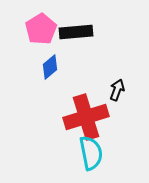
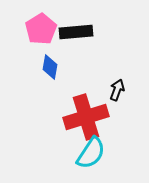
blue diamond: rotated 40 degrees counterclockwise
cyan semicircle: rotated 44 degrees clockwise
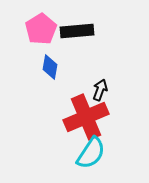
black rectangle: moved 1 px right, 1 px up
black arrow: moved 17 px left
red cross: rotated 6 degrees counterclockwise
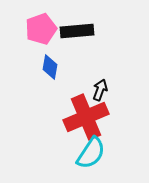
pink pentagon: rotated 12 degrees clockwise
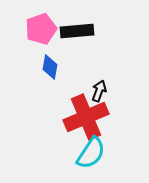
black arrow: moved 1 px left, 1 px down
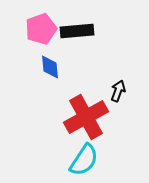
blue diamond: rotated 15 degrees counterclockwise
black arrow: moved 19 px right
red cross: rotated 6 degrees counterclockwise
cyan semicircle: moved 7 px left, 7 px down
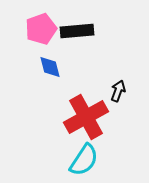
blue diamond: rotated 10 degrees counterclockwise
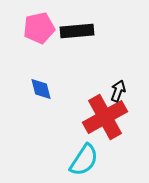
pink pentagon: moved 2 px left, 1 px up; rotated 8 degrees clockwise
blue diamond: moved 9 px left, 22 px down
red cross: moved 19 px right
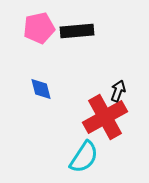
cyan semicircle: moved 3 px up
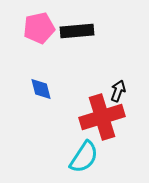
red cross: moved 3 px left; rotated 12 degrees clockwise
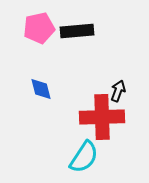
red cross: rotated 15 degrees clockwise
